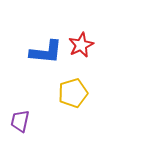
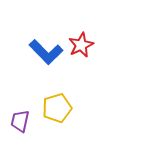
blue L-shape: rotated 40 degrees clockwise
yellow pentagon: moved 16 px left, 15 px down
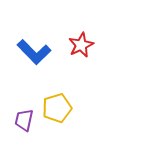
blue L-shape: moved 12 px left
purple trapezoid: moved 4 px right, 1 px up
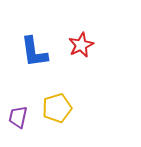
blue L-shape: rotated 36 degrees clockwise
purple trapezoid: moved 6 px left, 3 px up
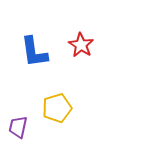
red star: rotated 15 degrees counterclockwise
purple trapezoid: moved 10 px down
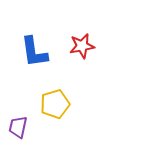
red star: moved 1 px right, 1 px down; rotated 30 degrees clockwise
yellow pentagon: moved 2 px left, 4 px up
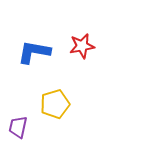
blue L-shape: rotated 108 degrees clockwise
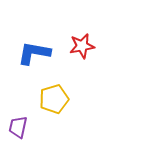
blue L-shape: moved 1 px down
yellow pentagon: moved 1 px left, 5 px up
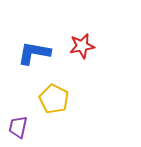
yellow pentagon: rotated 28 degrees counterclockwise
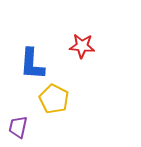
red star: rotated 15 degrees clockwise
blue L-shape: moved 2 px left, 11 px down; rotated 96 degrees counterclockwise
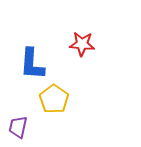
red star: moved 2 px up
yellow pentagon: rotated 8 degrees clockwise
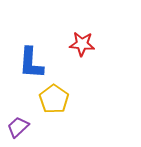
blue L-shape: moved 1 px left, 1 px up
purple trapezoid: rotated 35 degrees clockwise
